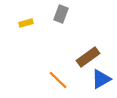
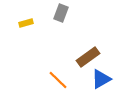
gray rectangle: moved 1 px up
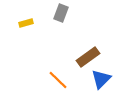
blue triangle: rotated 15 degrees counterclockwise
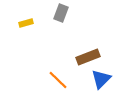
brown rectangle: rotated 15 degrees clockwise
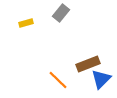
gray rectangle: rotated 18 degrees clockwise
brown rectangle: moved 7 px down
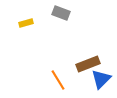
gray rectangle: rotated 72 degrees clockwise
orange line: rotated 15 degrees clockwise
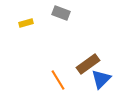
brown rectangle: rotated 15 degrees counterclockwise
